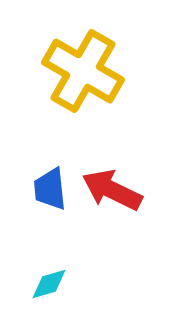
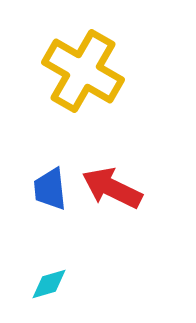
red arrow: moved 2 px up
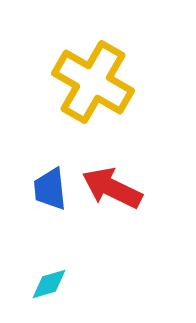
yellow cross: moved 10 px right, 11 px down
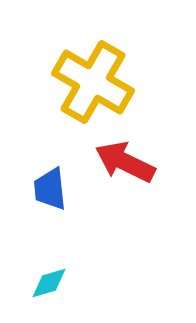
red arrow: moved 13 px right, 26 px up
cyan diamond: moved 1 px up
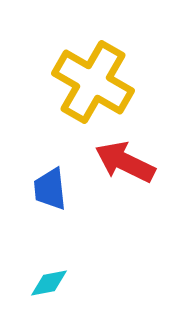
cyan diamond: rotated 6 degrees clockwise
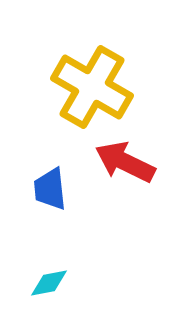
yellow cross: moved 1 px left, 5 px down
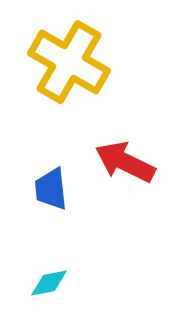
yellow cross: moved 23 px left, 25 px up
blue trapezoid: moved 1 px right
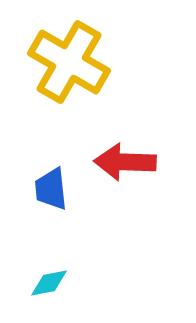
red arrow: rotated 24 degrees counterclockwise
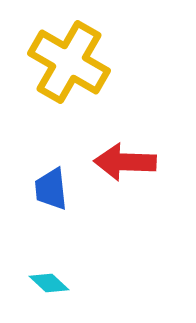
cyan diamond: rotated 54 degrees clockwise
